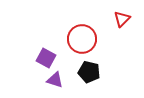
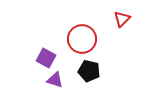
black pentagon: moved 1 px up
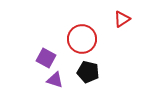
red triangle: rotated 12 degrees clockwise
black pentagon: moved 1 px left, 1 px down
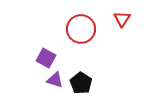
red triangle: rotated 24 degrees counterclockwise
red circle: moved 1 px left, 10 px up
black pentagon: moved 7 px left, 11 px down; rotated 20 degrees clockwise
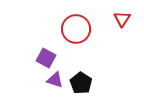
red circle: moved 5 px left
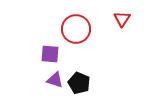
purple square: moved 4 px right, 4 px up; rotated 24 degrees counterclockwise
black pentagon: moved 2 px left; rotated 10 degrees counterclockwise
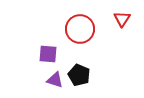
red circle: moved 4 px right
purple square: moved 2 px left
black pentagon: moved 8 px up
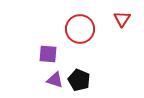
black pentagon: moved 5 px down
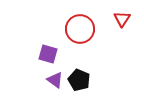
purple square: rotated 12 degrees clockwise
purple triangle: rotated 18 degrees clockwise
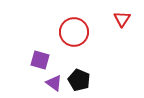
red circle: moved 6 px left, 3 px down
purple square: moved 8 px left, 6 px down
purple triangle: moved 1 px left, 3 px down
